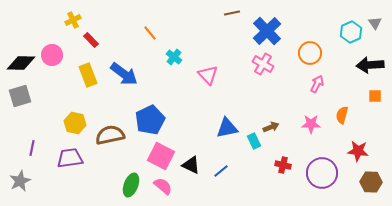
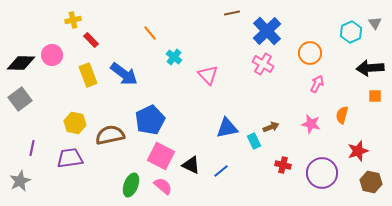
yellow cross: rotated 14 degrees clockwise
black arrow: moved 3 px down
gray square: moved 3 px down; rotated 20 degrees counterclockwise
pink star: rotated 12 degrees clockwise
red star: rotated 25 degrees counterclockwise
brown hexagon: rotated 10 degrees clockwise
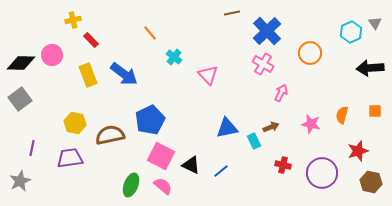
pink arrow: moved 36 px left, 9 px down
orange square: moved 15 px down
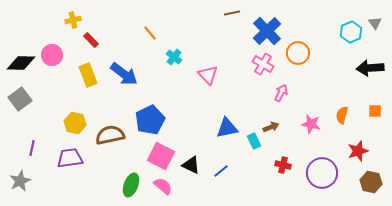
orange circle: moved 12 px left
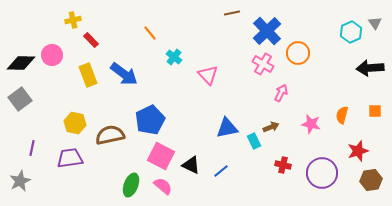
brown hexagon: moved 2 px up; rotated 20 degrees counterclockwise
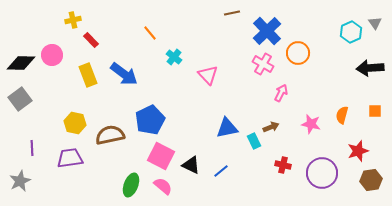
purple line: rotated 14 degrees counterclockwise
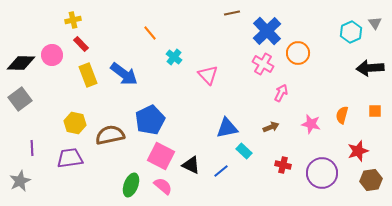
red rectangle: moved 10 px left, 4 px down
cyan rectangle: moved 10 px left, 10 px down; rotated 21 degrees counterclockwise
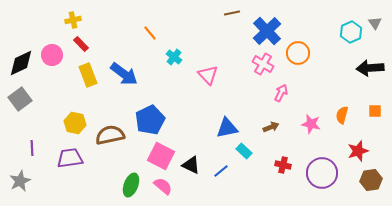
black diamond: rotated 28 degrees counterclockwise
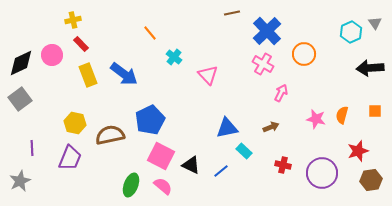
orange circle: moved 6 px right, 1 px down
pink star: moved 5 px right, 5 px up
purple trapezoid: rotated 120 degrees clockwise
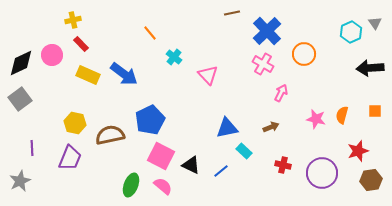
yellow rectangle: rotated 45 degrees counterclockwise
